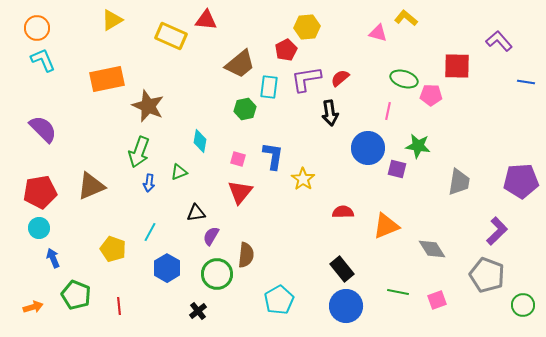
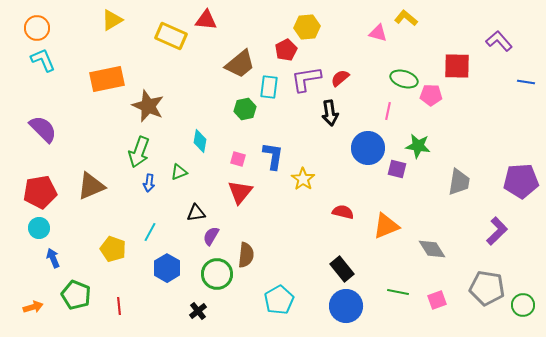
red semicircle at (343, 212): rotated 15 degrees clockwise
gray pentagon at (487, 275): moved 13 px down; rotated 12 degrees counterclockwise
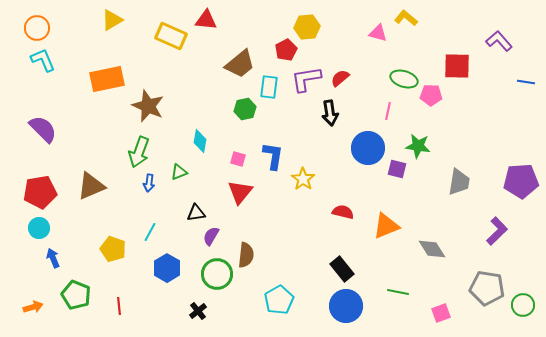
pink square at (437, 300): moved 4 px right, 13 px down
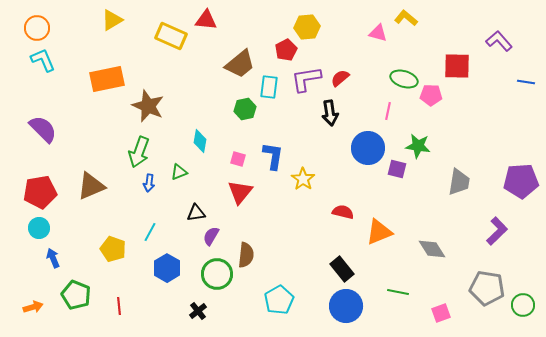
orange triangle at (386, 226): moved 7 px left, 6 px down
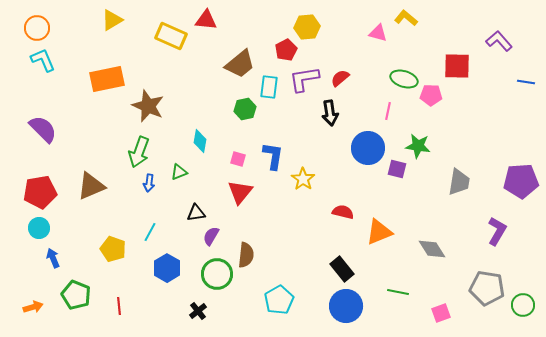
purple L-shape at (306, 79): moved 2 px left
purple L-shape at (497, 231): rotated 16 degrees counterclockwise
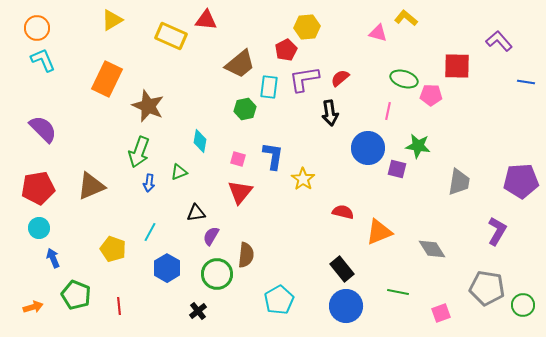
orange rectangle at (107, 79): rotated 52 degrees counterclockwise
red pentagon at (40, 192): moved 2 px left, 4 px up
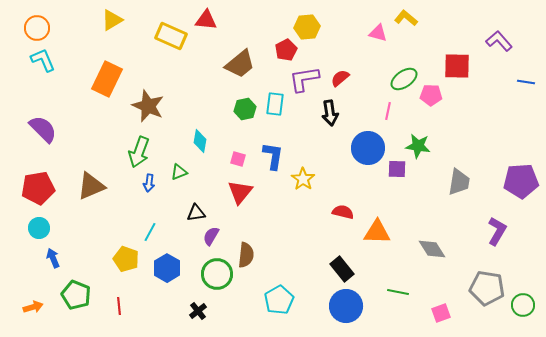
green ellipse at (404, 79): rotated 52 degrees counterclockwise
cyan rectangle at (269, 87): moved 6 px right, 17 px down
purple square at (397, 169): rotated 12 degrees counterclockwise
orange triangle at (379, 232): moved 2 px left; rotated 24 degrees clockwise
yellow pentagon at (113, 249): moved 13 px right, 10 px down
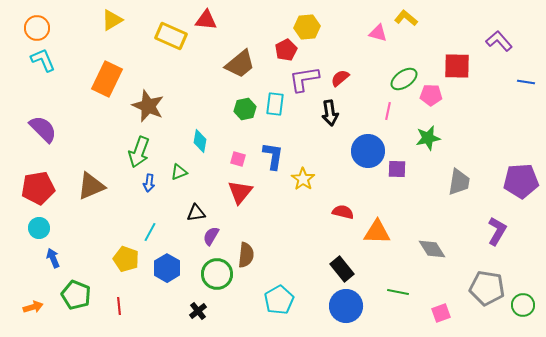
green star at (418, 146): moved 10 px right, 8 px up; rotated 20 degrees counterclockwise
blue circle at (368, 148): moved 3 px down
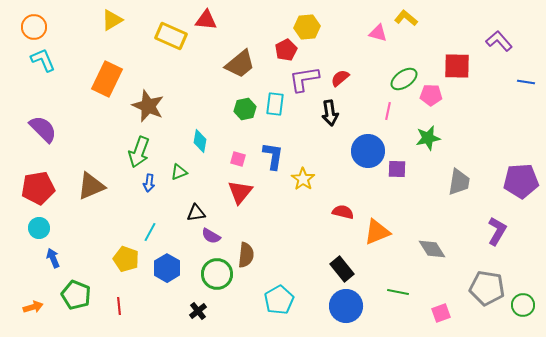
orange circle at (37, 28): moved 3 px left, 1 px up
orange triangle at (377, 232): rotated 24 degrees counterclockwise
purple semicircle at (211, 236): rotated 90 degrees counterclockwise
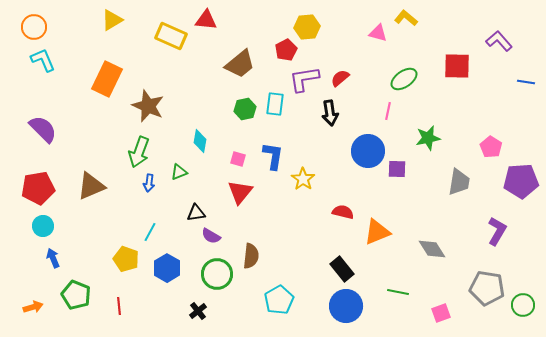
pink pentagon at (431, 95): moved 60 px right, 52 px down; rotated 30 degrees clockwise
cyan circle at (39, 228): moved 4 px right, 2 px up
brown semicircle at (246, 255): moved 5 px right, 1 px down
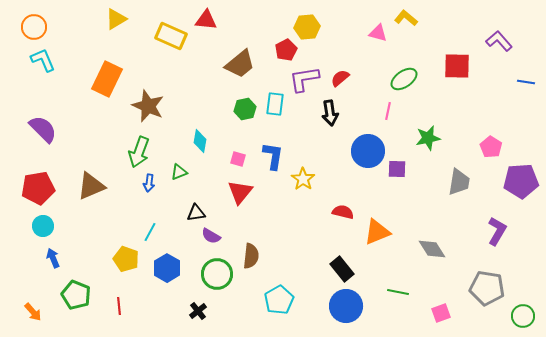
yellow triangle at (112, 20): moved 4 px right, 1 px up
green circle at (523, 305): moved 11 px down
orange arrow at (33, 307): moved 5 px down; rotated 66 degrees clockwise
